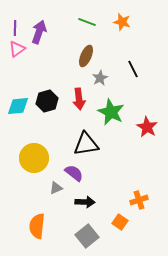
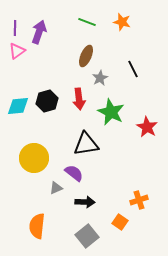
pink triangle: moved 2 px down
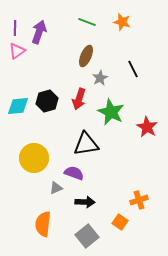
red arrow: rotated 25 degrees clockwise
purple semicircle: rotated 18 degrees counterclockwise
orange semicircle: moved 6 px right, 2 px up
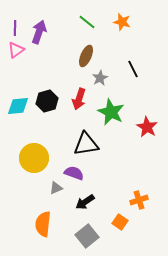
green line: rotated 18 degrees clockwise
pink triangle: moved 1 px left, 1 px up
black arrow: rotated 144 degrees clockwise
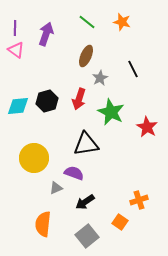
purple arrow: moved 7 px right, 2 px down
pink triangle: rotated 48 degrees counterclockwise
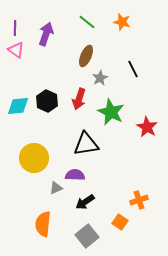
black hexagon: rotated 20 degrees counterclockwise
purple semicircle: moved 1 px right, 2 px down; rotated 18 degrees counterclockwise
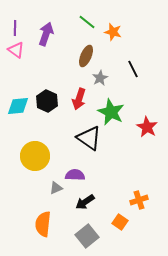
orange star: moved 9 px left, 10 px down
black triangle: moved 3 px right, 6 px up; rotated 44 degrees clockwise
yellow circle: moved 1 px right, 2 px up
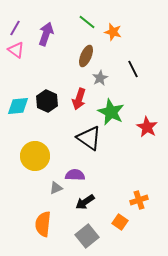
purple line: rotated 28 degrees clockwise
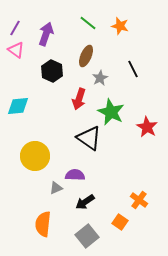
green line: moved 1 px right, 1 px down
orange star: moved 7 px right, 6 px up
black hexagon: moved 5 px right, 30 px up
orange cross: rotated 36 degrees counterclockwise
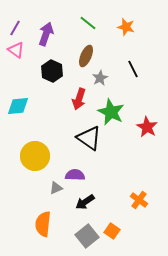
orange star: moved 6 px right, 1 px down
orange square: moved 8 px left, 9 px down
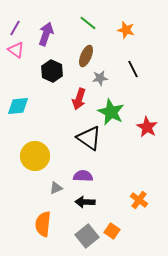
orange star: moved 3 px down
gray star: rotated 21 degrees clockwise
purple semicircle: moved 8 px right, 1 px down
black arrow: rotated 36 degrees clockwise
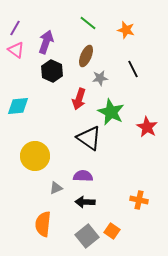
purple arrow: moved 8 px down
orange cross: rotated 24 degrees counterclockwise
